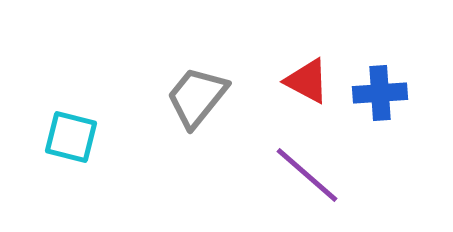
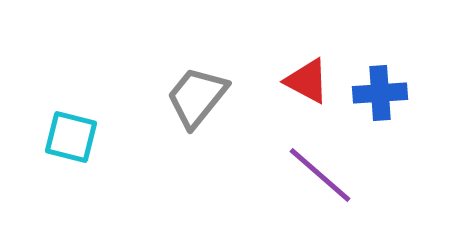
purple line: moved 13 px right
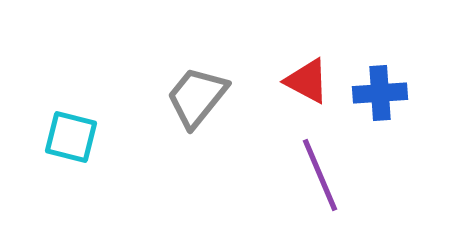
purple line: rotated 26 degrees clockwise
